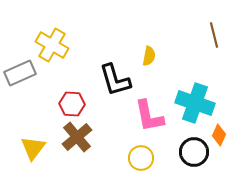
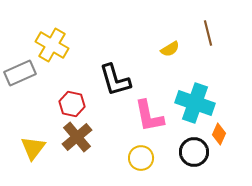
brown line: moved 6 px left, 2 px up
yellow semicircle: moved 21 px right, 7 px up; rotated 48 degrees clockwise
red hexagon: rotated 10 degrees clockwise
orange diamond: moved 1 px up
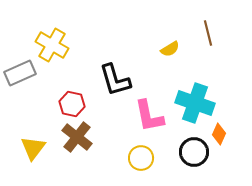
brown cross: rotated 12 degrees counterclockwise
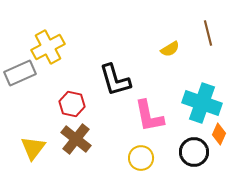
yellow cross: moved 4 px left, 2 px down; rotated 32 degrees clockwise
cyan cross: moved 7 px right
brown cross: moved 1 px left, 2 px down
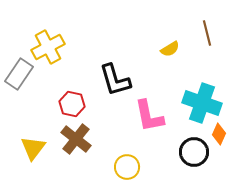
brown line: moved 1 px left
gray rectangle: moved 1 px left, 1 px down; rotated 32 degrees counterclockwise
yellow circle: moved 14 px left, 9 px down
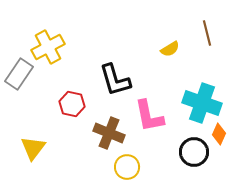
brown cross: moved 33 px right, 6 px up; rotated 16 degrees counterclockwise
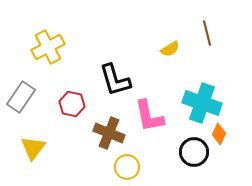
gray rectangle: moved 2 px right, 23 px down
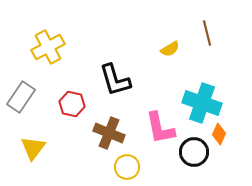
pink L-shape: moved 11 px right, 12 px down
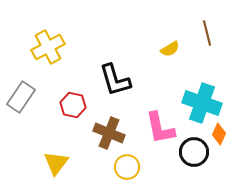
red hexagon: moved 1 px right, 1 px down
yellow triangle: moved 23 px right, 15 px down
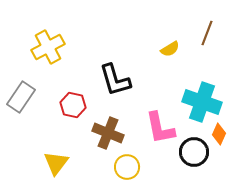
brown line: rotated 35 degrees clockwise
cyan cross: moved 1 px up
brown cross: moved 1 px left
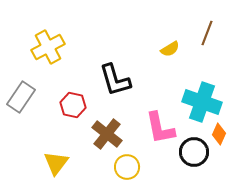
brown cross: moved 1 px left, 1 px down; rotated 16 degrees clockwise
